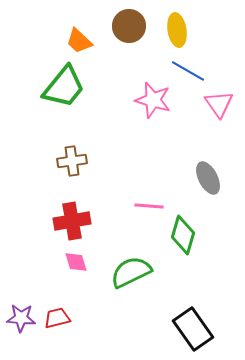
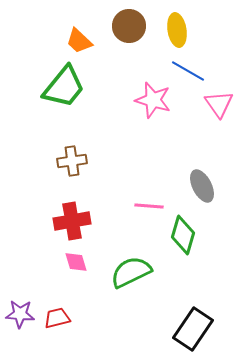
gray ellipse: moved 6 px left, 8 px down
purple star: moved 1 px left, 4 px up
black rectangle: rotated 69 degrees clockwise
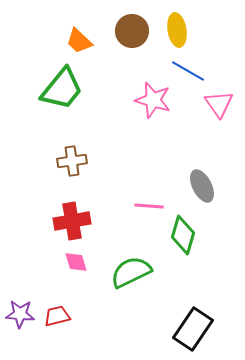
brown circle: moved 3 px right, 5 px down
green trapezoid: moved 2 px left, 2 px down
red trapezoid: moved 2 px up
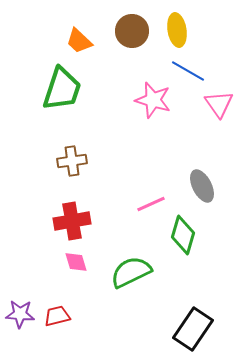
green trapezoid: rotated 21 degrees counterclockwise
pink line: moved 2 px right, 2 px up; rotated 28 degrees counterclockwise
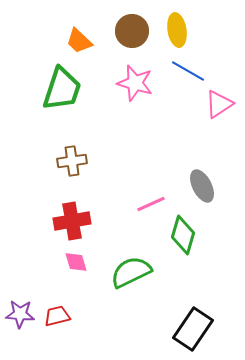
pink star: moved 18 px left, 17 px up
pink triangle: rotated 32 degrees clockwise
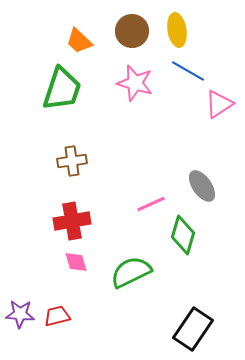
gray ellipse: rotated 8 degrees counterclockwise
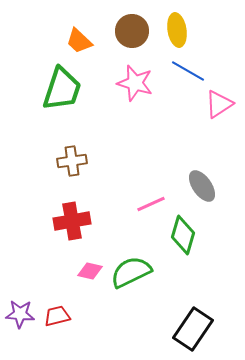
pink diamond: moved 14 px right, 9 px down; rotated 60 degrees counterclockwise
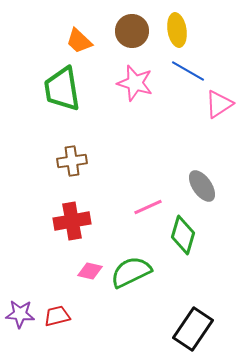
green trapezoid: rotated 153 degrees clockwise
pink line: moved 3 px left, 3 px down
